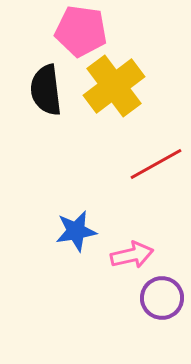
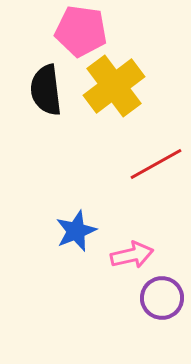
blue star: rotated 12 degrees counterclockwise
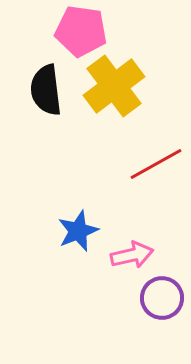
blue star: moved 2 px right
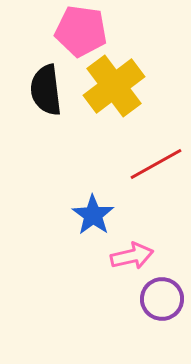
blue star: moved 15 px right, 16 px up; rotated 15 degrees counterclockwise
pink arrow: moved 1 px down
purple circle: moved 1 px down
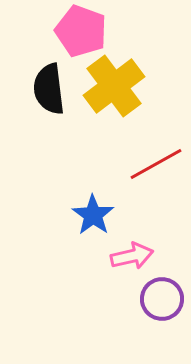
pink pentagon: rotated 12 degrees clockwise
black semicircle: moved 3 px right, 1 px up
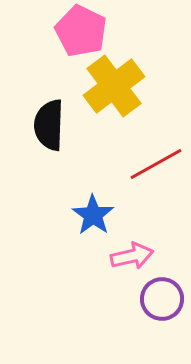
pink pentagon: rotated 6 degrees clockwise
black semicircle: moved 36 px down; rotated 9 degrees clockwise
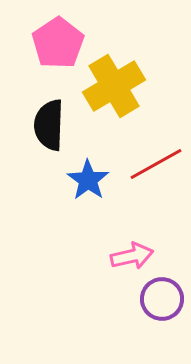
pink pentagon: moved 23 px left, 12 px down; rotated 12 degrees clockwise
yellow cross: rotated 6 degrees clockwise
blue star: moved 5 px left, 35 px up
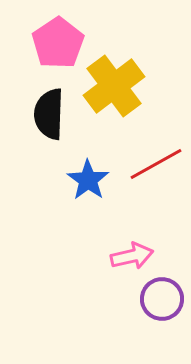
yellow cross: rotated 6 degrees counterclockwise
black semicircle: moved 11 px up
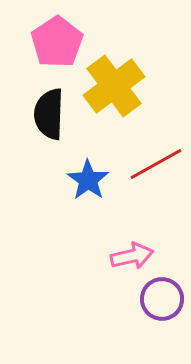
pink pentagon: moved 1 px left, 1 px up
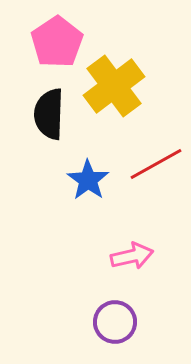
purple circle: moved 47 px left, 23 px down
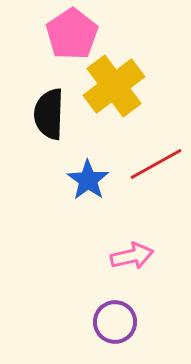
pink pentagon: moved 15 px right, 8 px up
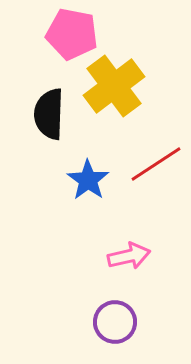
pink pentagon: rotated 27 degrees counterclockwise
red line: rotated 4 degrees counterclockwise
pink arrow: moved 3 px left
